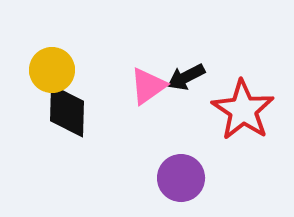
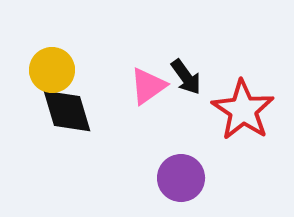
black arrow: rotated 99 degrees counterclockwise
black diamond: rotated 18 degrees counterclockwise
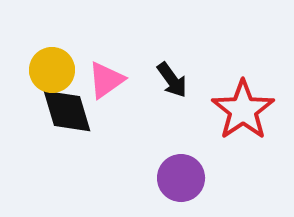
black arrow: moved 14 px left, 3 px down
pink triangle: moved 42 px left, 6 px up
red star: rotated 4 degrees clockwise
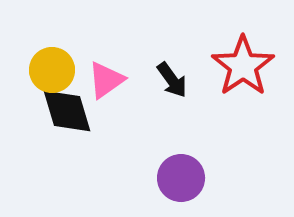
red star: moved 44 px up
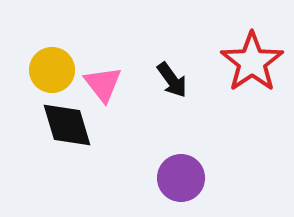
red star: moved 9 px right, 4 px up
pink triangle: moved 3 px left, 4 px down; rotated 33 degrees counterclockwise
black diamond: moved 14 px down
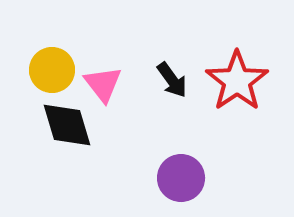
red star: moved 15 px left, 19 px down
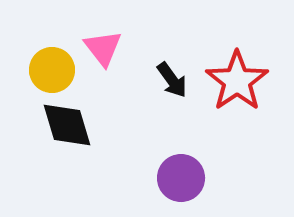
pink triangle: moved 36 px up
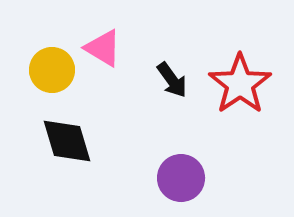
pink triangle: rotated 21 degrees counterclockwise
red star: moved 3 px right, 3 px down
black diamond: moved 16 px down
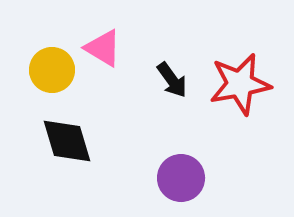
red star: rotated 24 degrees clockwise
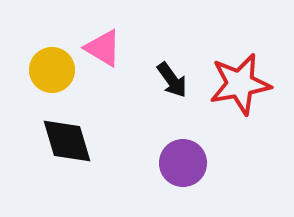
purple circle: moved 2 px right, 15 px up
